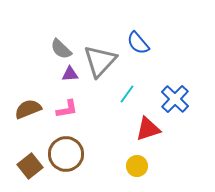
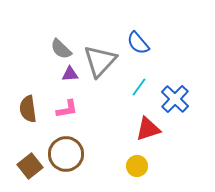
cyan line: moved 12 px right, 7 px up
brown semicircle: rotated 76 degrees counterclockwise
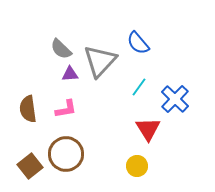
pink L-shape: moved 1 px left
red triangle: rotated 44 degrees counterclockwise
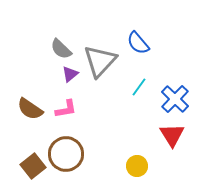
purple triangle: rotated 36 degrees counterclockwise
brown semicircle: moved 2 px right; rotated 48 degrees counterclockwise
red triangle: moved 24 px right, 6 px down
brown square: moved 3 px right
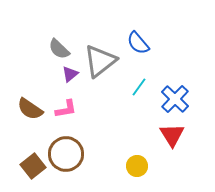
gray semicircle: moved 2 px left
gray triangle: rotated 9 degrees clockwise
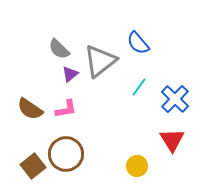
red triangle: moved 5 px down
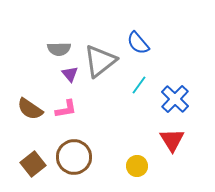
gray semicircle: rotated 45 degrees counterclockwise
purple triangle: rotated 30 degrees counterclockwise
cyan line: moved 2 px up
brown circle: moved 8 px right, 3 px down
brown square: moved 2 px up
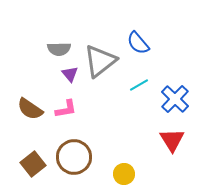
cyan line: rotated 24 degrees clockwise
yellow circle: moved 13 px left, 8 px down
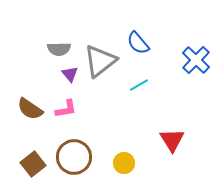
blue cross: moved 21 px right, 39 px up
yellow circle: moved 11 px up
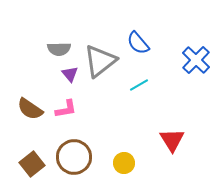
brown square: moved 1 px left
